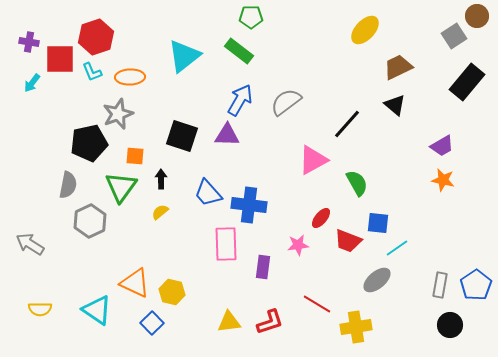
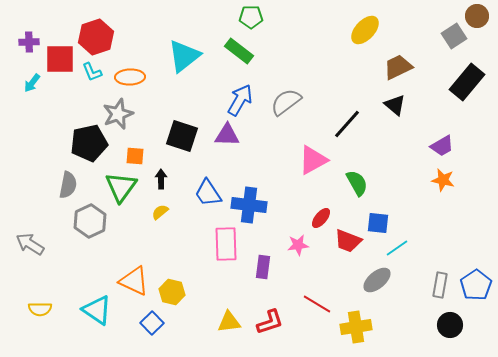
purple cross at (29, 42): rotated 12 degrees counterclockwise
blue trapezoid at (208, 193): rotated 8 degrees clockwise
orange triangle at (135, 283): moved 1 px left, 2 px up
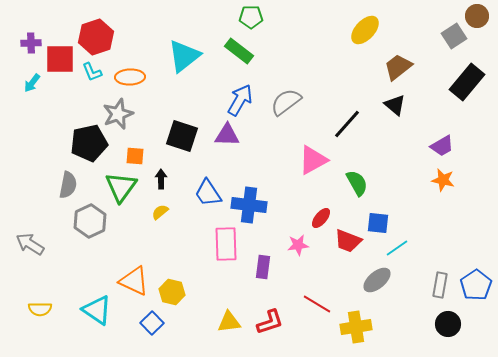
purple cross at (29, 42): moved 2 px right, 1 px down
brown trapezoid at (398, 67): rotated 12 degrees counterclockwise
black circle at (450, 325): moved 2 px left, 1 px up
